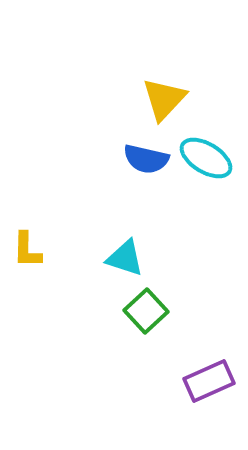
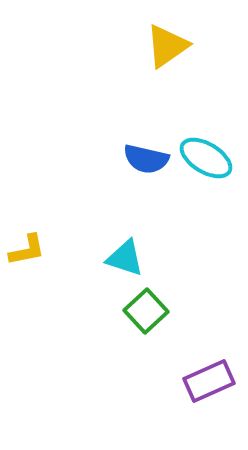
yellow triangle: moved 3 px right, 53 px up; rotated 12 degrees clockwise
yellow L-shape: rotated 102 degrees counterclockwise
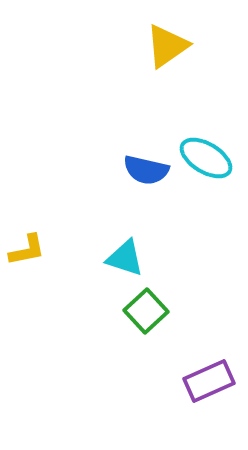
blue semicircle: moved 11 px down
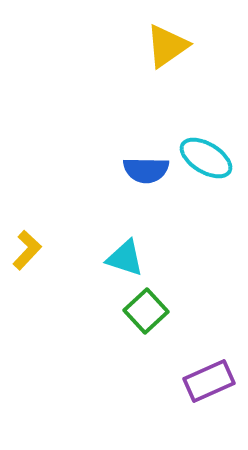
blue semicircle: rotated 12 degrees counterclockwise
yellow L-shape: rotated 36 degrees counterclockwise
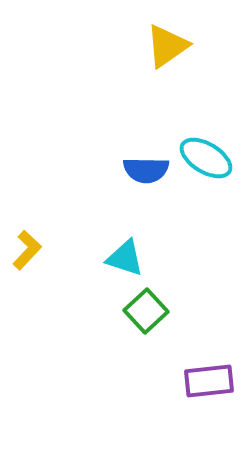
purple rectangle: rotated 18 degrees clockwise
